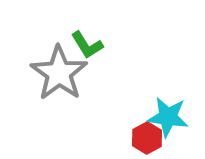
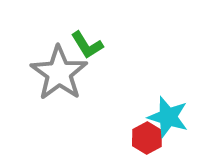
cyan star: rotated 9 degrees clockwise
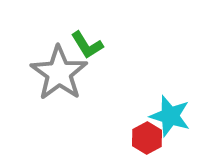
cyan star: moved 2 px right, 1 px up
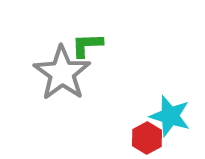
green L-shape: rotated 120 degrees clockwise
gray star: moved 3 px right
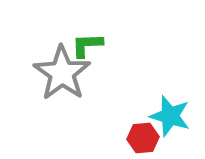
red hexagon: moved 4 px left; rotated 24 degrees clockwise
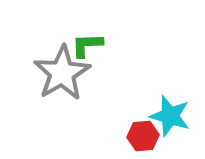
gray star: rotated 6 degrees clockwise
red hexagon: moved 2 px up
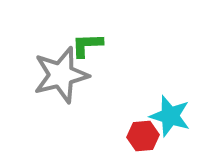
gray star: moved 1 px left, 2 px down; rotated 16 degrees clockwise
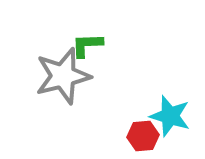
gray star: moved 2 px right, 1 px down
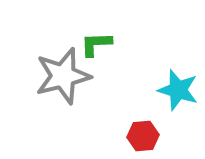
green L-shape: moved 9 px right, 1 px up
cyan star: moved 8 px right, 26 px up
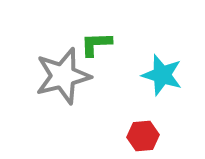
cyan star: moved 16 px left, 15 px up
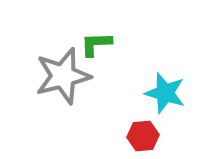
cyan star: moved 3 px right, 18 px down
